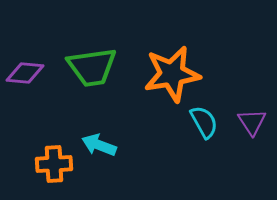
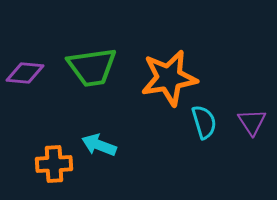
orange star: moved 3 px left, 4 px down
cyan semicircle: rotated 12 degrees clockwise
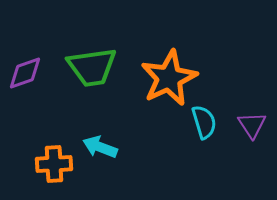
purple diamond: rotated 24 degrees counterclockwise
orange star: rotated 16 degrees counterclockwise
purple triangle: moved 3 px down
cyan arrow: moved 1 px right, 2 px down
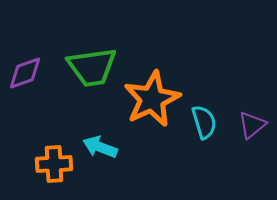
orange star: moved 17 px left, 21 px down
purple triangle: rotated 24 degrees clockwise
